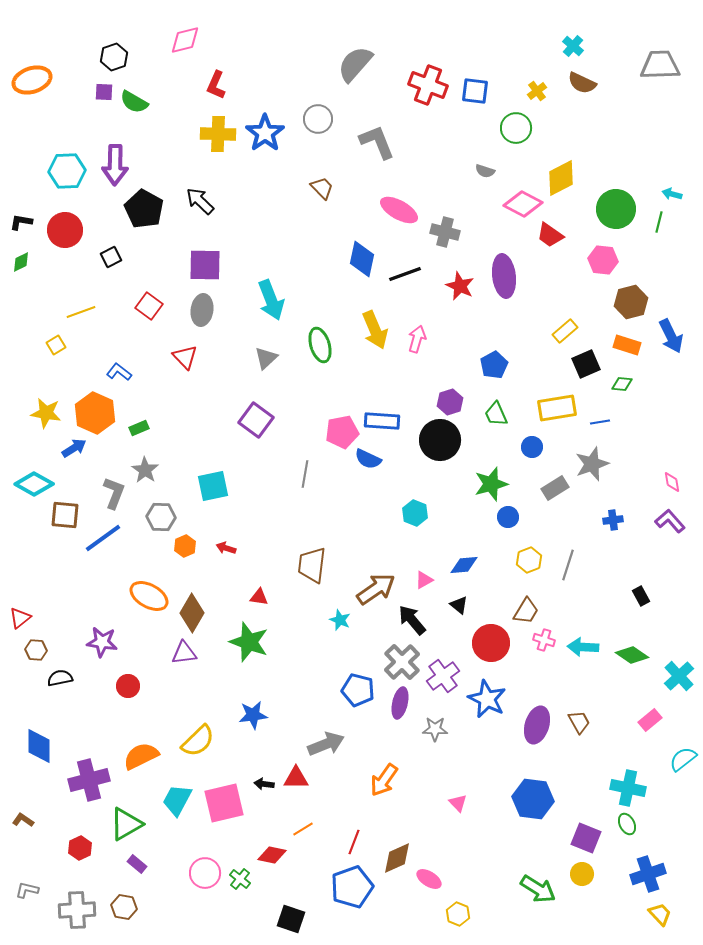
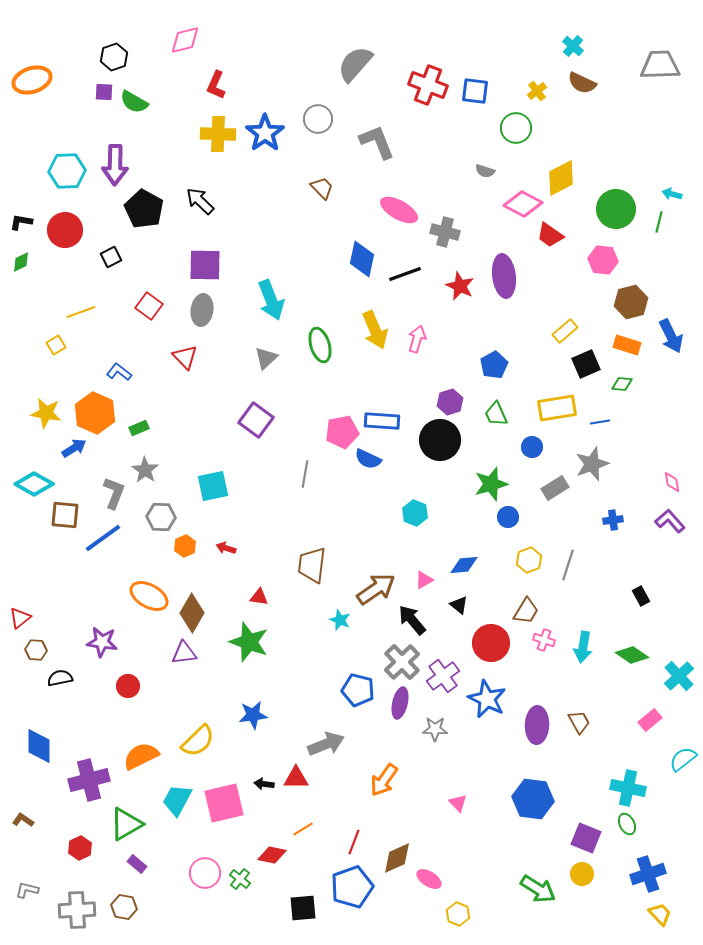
cyan arrow at (583, 647): rotated 84 degrees counterclockwise
purple ellipse at (537, 725): rotated 15 degrees counterclockwise
black square at (291, 919): moved 12 px right, 11 px up; rotated 24 degrees counterclockwise
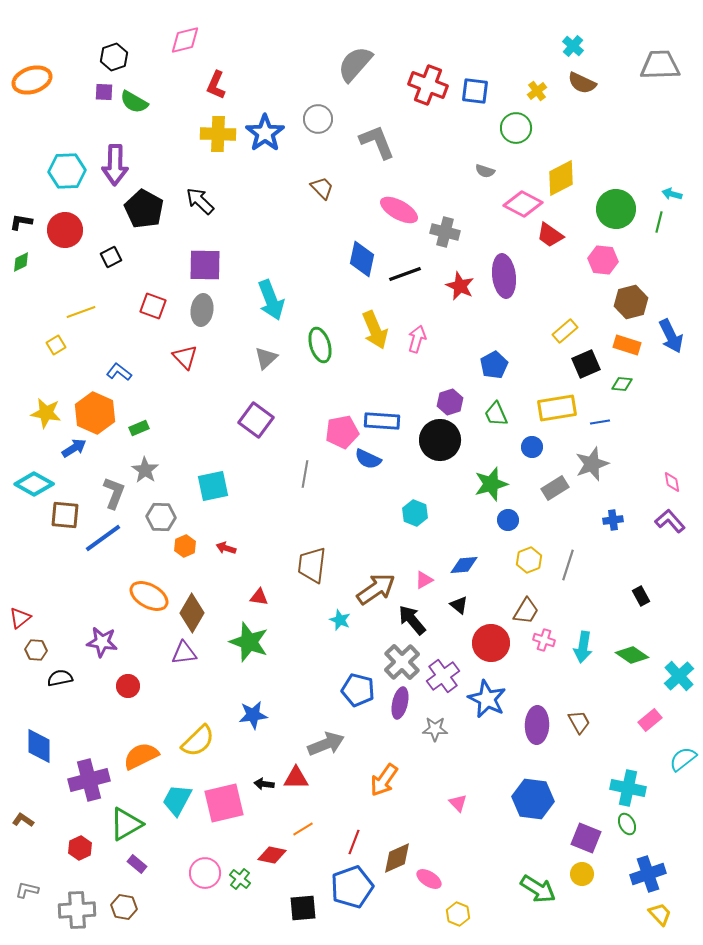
red square at (149, 306): moved 4 px right; rotated 16 degrees counterclockwise
blue circle at (508, 517): moved 3 px down
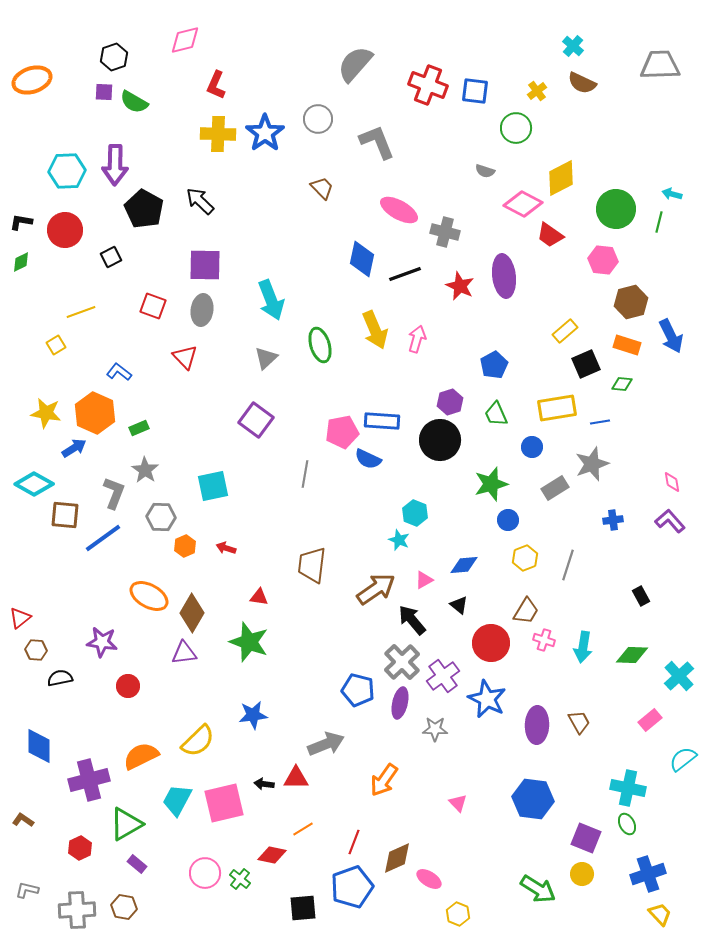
yellow hexagon at (529, 560): moved 4 px left, 2 px up
cyan star at (340, 620): moved 59 px right, 80 px up
green diamond at (632, 655): rotated 32 degrees counterclockwise
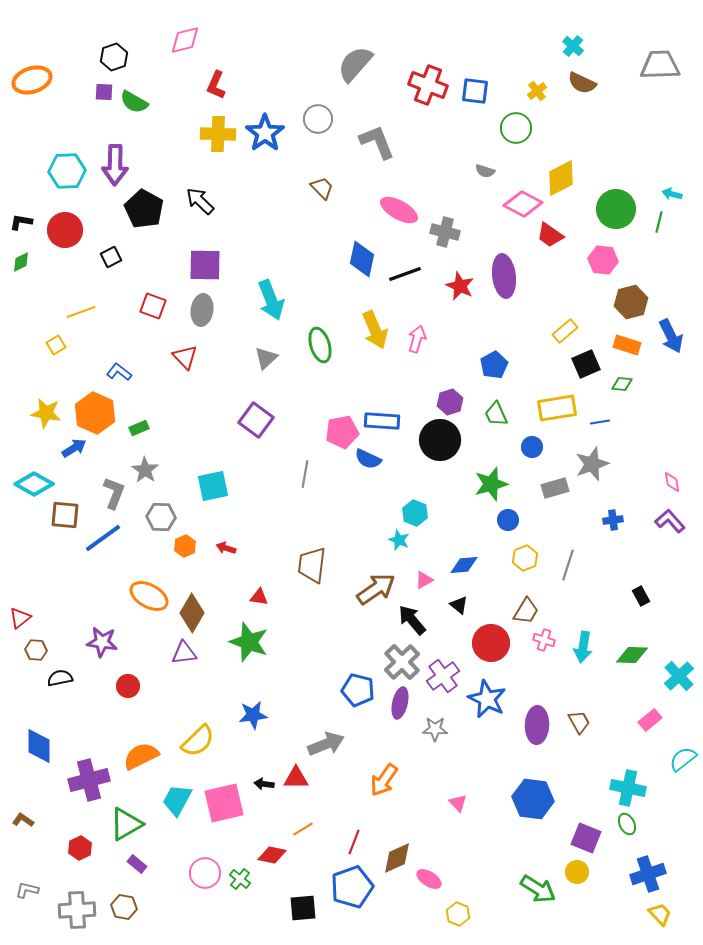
gray rectangle at (555, 488): rotated 16 degrees clockwise
yellow circle at (582, 874): moved 5 px left, 2 px up
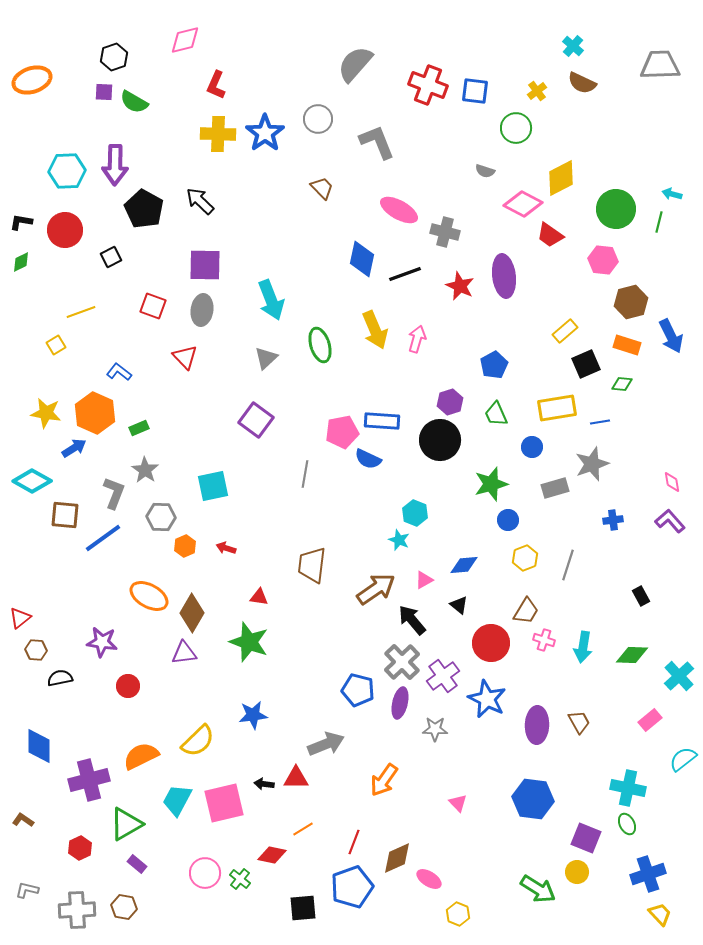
cyan diamond at (34, 484): moved 2 px left, 3 px up
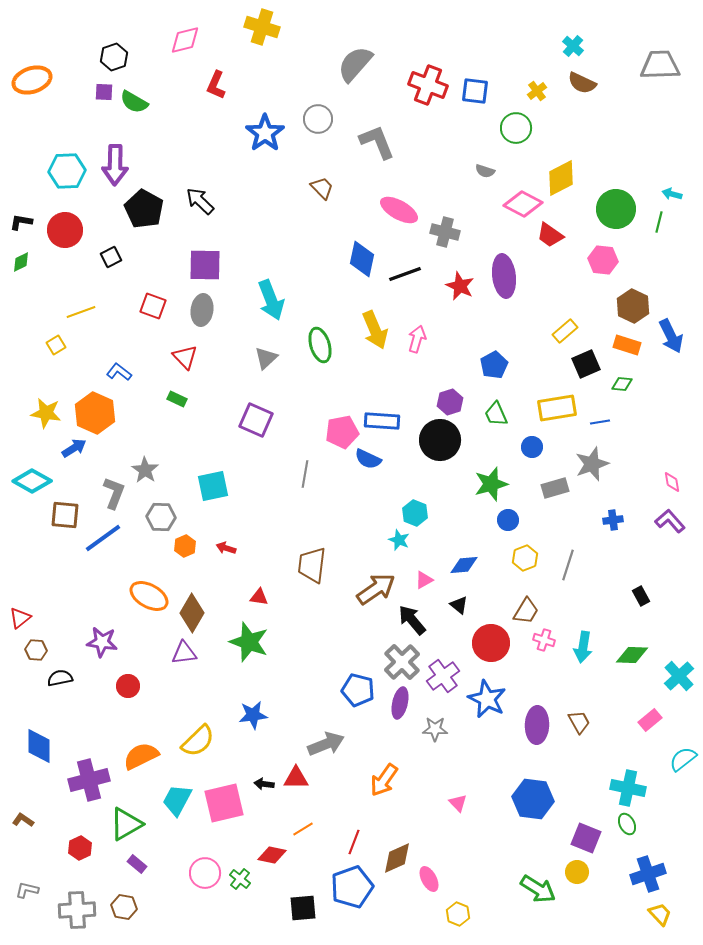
yellow cross at (218, 134): moved 44 px right, 107 px up; rotated 16 degrees clockwise
brown hexagon at (631, 302): moved 2 px right, 4 px down; rotated 20 degrees counterclockwise
purple square at (256, 420): rotated 12 degrees counterclockwise
green rectangle at (139, 428): moved 38 px right, 29 px up; rotated 48 degrees clockwise
pink ellipse at (429, 879): rotated 30 degrees clockwise
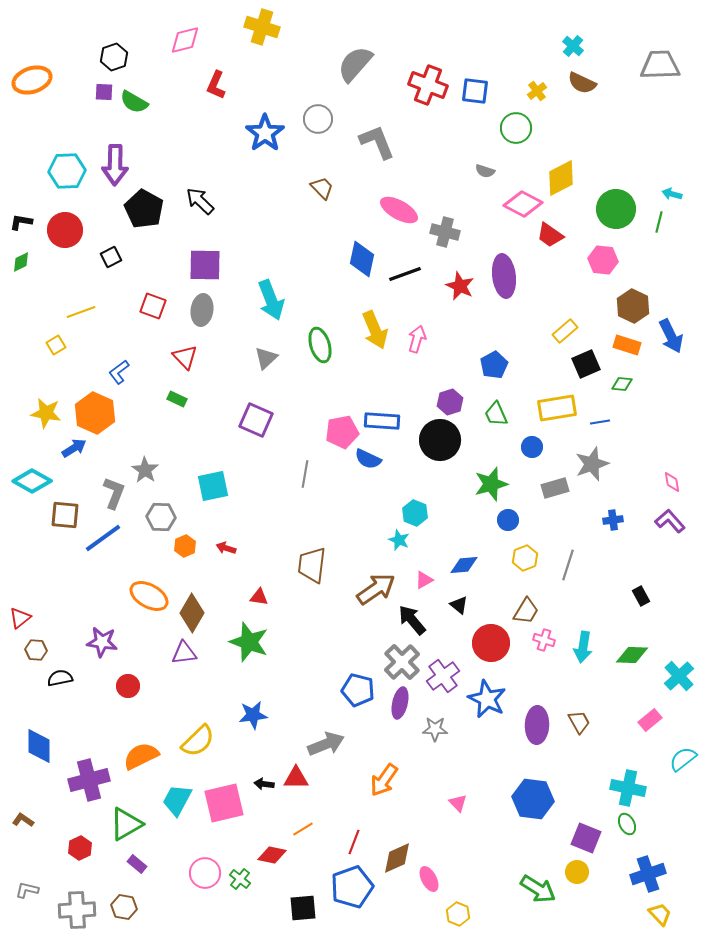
blue L-shape at (119, 372): rotated 75 degrees counterclockwise
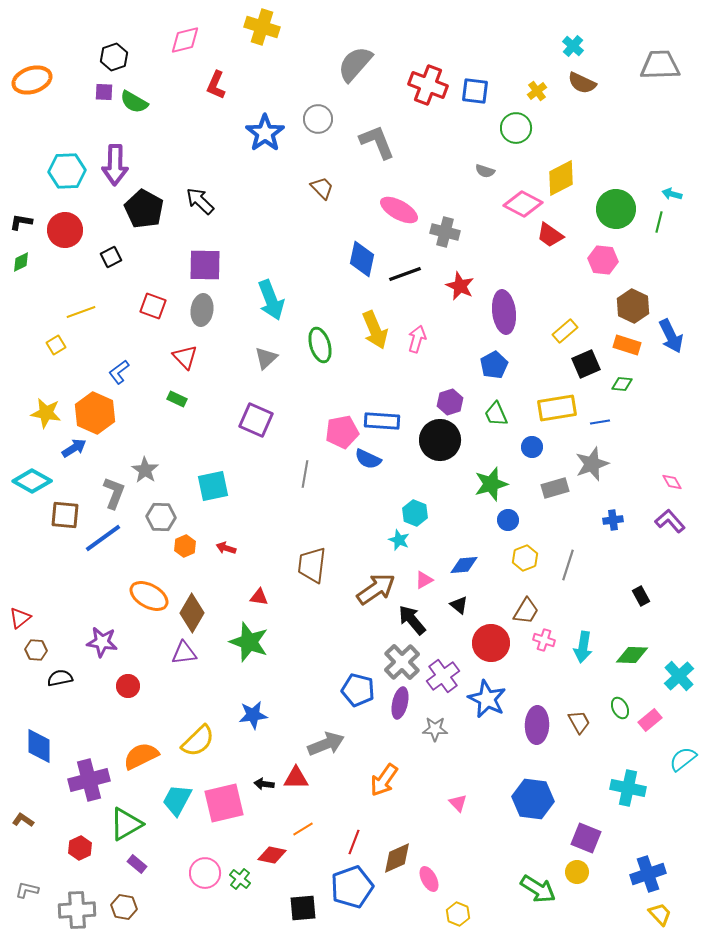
purple ellipse at (504, 276): moved 36 px down
pink diamond at (672, 482): rotated 20 degrees counterclockwise
green ellipse at (627, 824): moved 7 px left, 116 px up
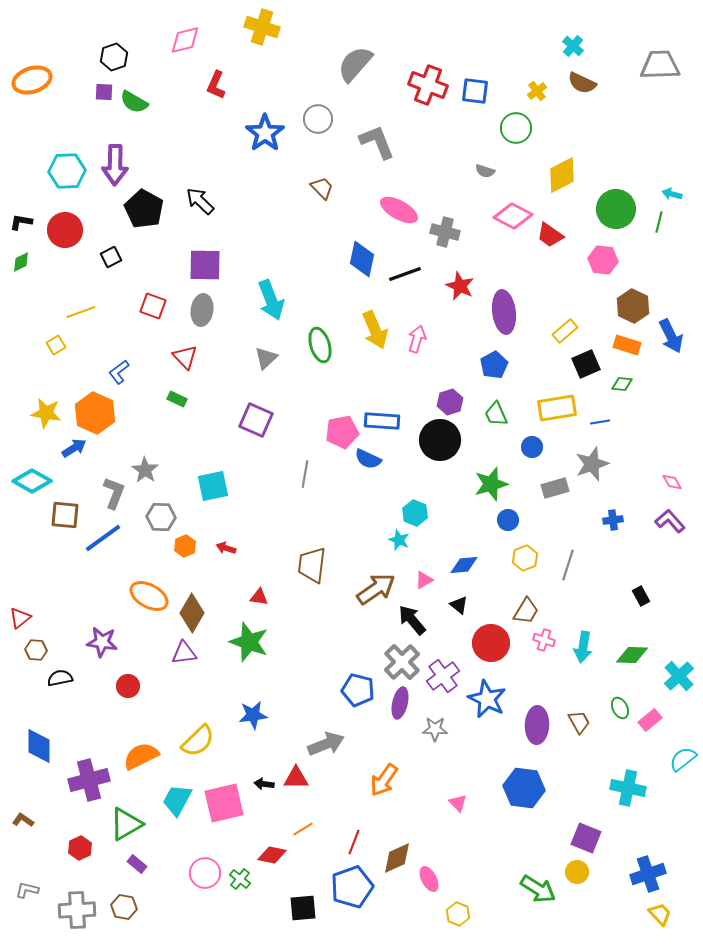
yellow diamond at (561, 178): moved 1 px right, 3 px up
pink diamond at (523, 204): moved 10 px left, 12 px down
blue hexagon at (533, 799): moved 9 px left, 11 px up
